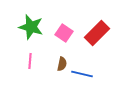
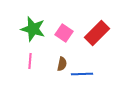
green star: moved 2 px right, 2 px down
blue line: rotated 15 degrees counterclockwise
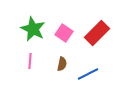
green star: rotated 10 degrees clockwise
blue line: moved 6 px right; rotated 25 degrees counterclockwise
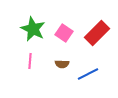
brown semicircle: rotated 80 degrees clockwise
